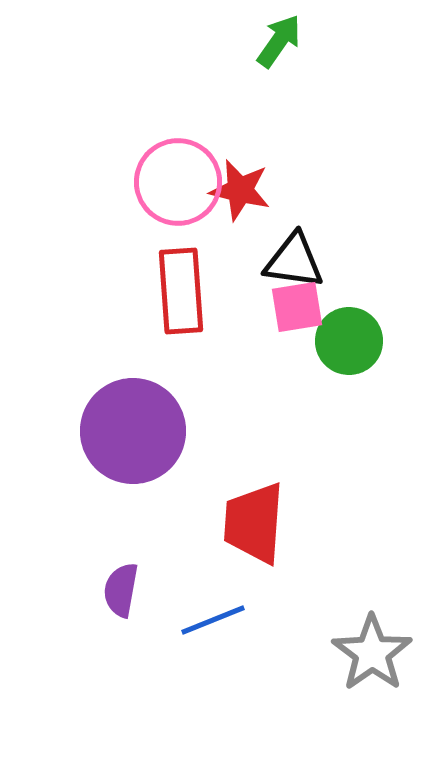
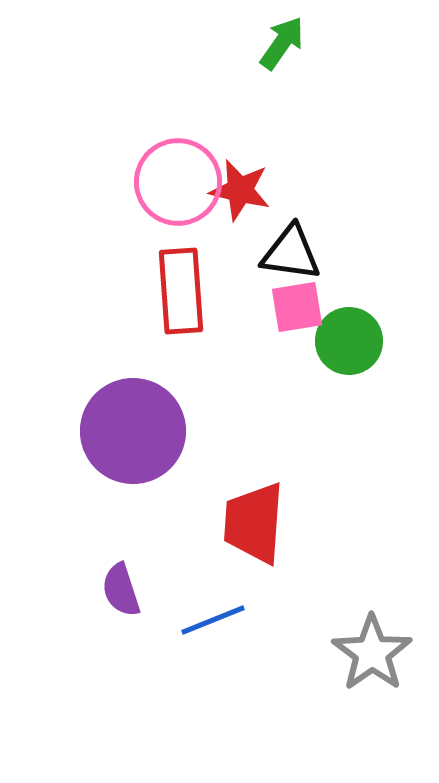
green arrow: moved 3 px right, 2 px down
black triangle: moved 3 px left, 8 px up
purple semicircle: rotated 28 degrees counterclockwise
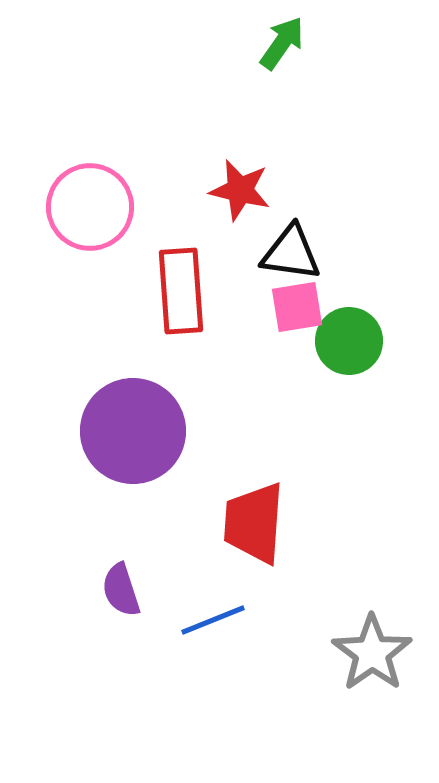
pink circle: moved 88 px left, 25 px down
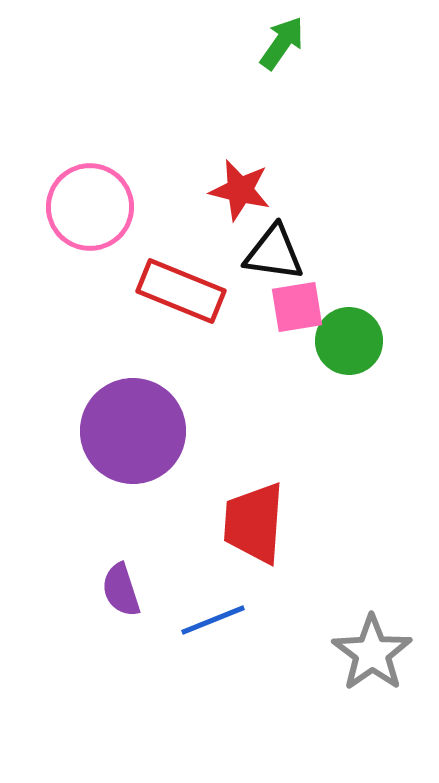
black triangle: moved 17 px left
red rectangle: rotated 64 degrees counterclockwise
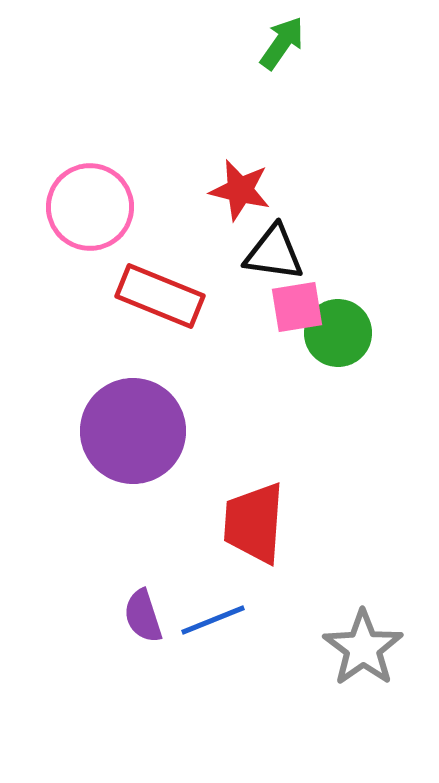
red rectangle: moved 21 px left, 5 px down
green circle: moved 11 px left, 8 px up
purple semicircle: moved 22 px right, 26 px down
gray star: moved 9 px left, 5 px up
